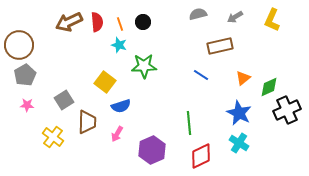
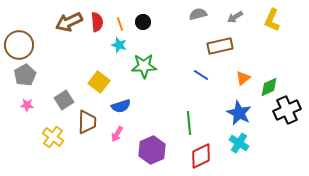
yellow square: moved 6 px left
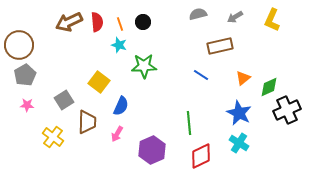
blue semicircle: rotated 48 degrees counterclockwise
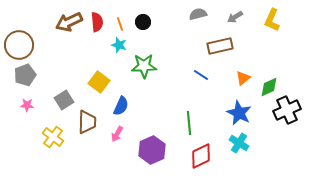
gray pentagon: rotated 10 degrees clockwise
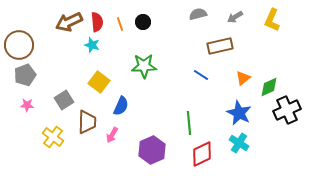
cyan star: moved 27 px left
pink arrow: moved 5 px left, 1 px down
red diamond: moved 1 px right, 2 px up
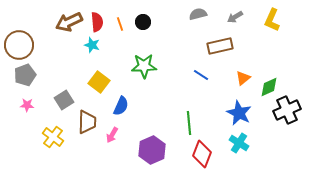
red diamond: rotated 44 degrees counterclockwise
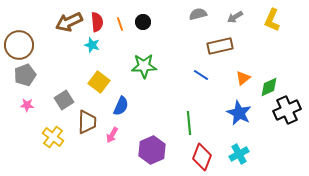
cyan cross: moved 11 px down; rotated 30 degrees clockwise
red diamond: moved 3 px down
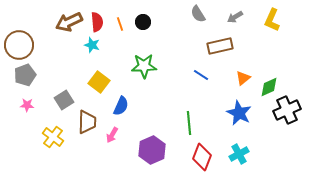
gray semicircle: rotated 108 degrees counterclockwise
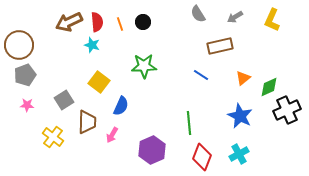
blue star: moved 1 px right, 3 px down
